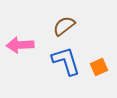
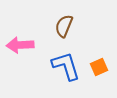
brown semicircle: rotated 30 degrees counterclockwise
blue L-shape: moved 5 px down
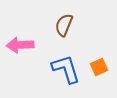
brown semicircle: moved 1 px up
blue L-shape: moved 3 px down
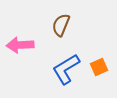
brown semicircle: moved 3 px left
blue L-shape: rotated 104 degrees counterclockwise
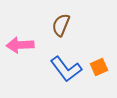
blue L-shape: rotated 96 degrees counterclockwise
